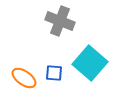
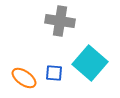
gray cross: rotated 12 degrees counterclockwise
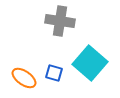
blue square: rotated 12 degrees clockwise
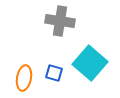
orange ellipse: rotated 65 degrees clockwise
